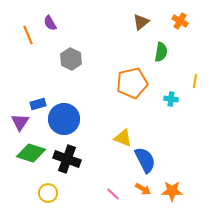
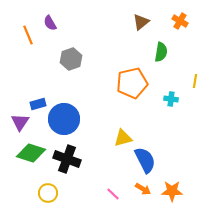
gray hexagon: rotated 15 degrees clockwise
yellow triangle: rotated 36 degrees counterclockwise
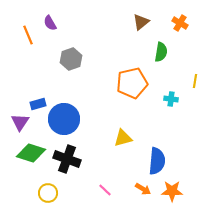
orange cross: moved 2 px down
blue semicircle: moved 12 px right, 1 px down; rotated 32 degrees clockwise
pink line: moved 8 px left, 4 px up
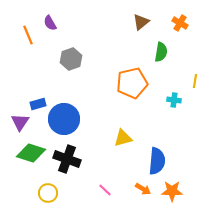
cyan cross: moved 3 px right, 1 px down
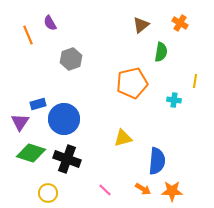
brown triangle: moved 3 px down
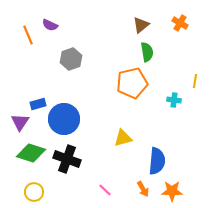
purple semicircle: moved 2 px down; rotated 35 degrees counterclockwise
green semicircle: moved 14 px left; rotated 18 degrees counterclockwise
orange arrow: rotated 28 degrees clockwise
yellow circle: moved 14 px left, 1 px up
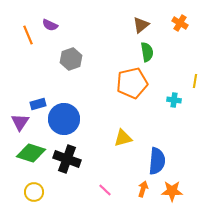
orange arrow: rotated 133 degrees counterclockwise
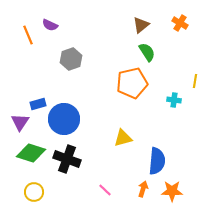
green semicircle: rotated 24 degrees counterclockwise
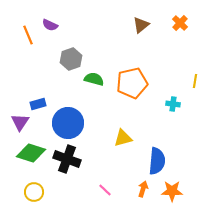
orange cross: rotated 14 degrees clockwise
green semicircle: moved 53 px left, 27 px down; rotated 42 degrees counterclockwise
cyan cross: moved 1 px left, 4 px down
blue circle: moved 4 px right, 4 px down
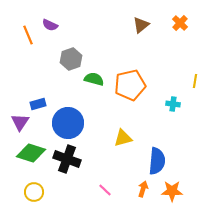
orange pentagon: moved 2 px left, 2 px down
